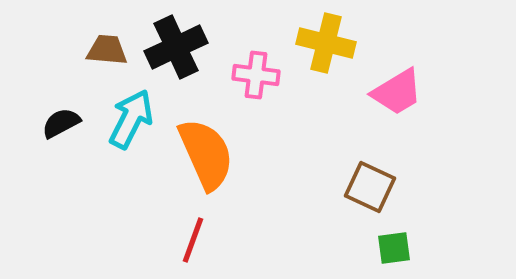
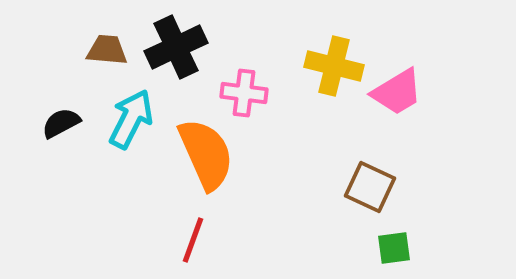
yellow cross: moved 8 px right, 23 px down
pink cross: moved 12 px left, 18 px down
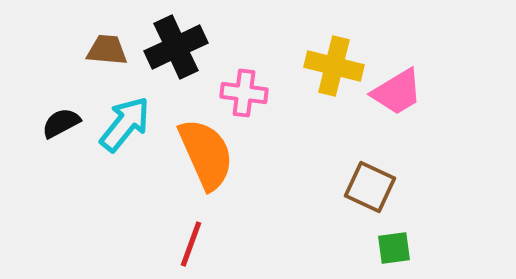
cyan arrow: moved 6 px left, 5 px down; rotated 12 degrees clockwise
red line: moved 2 px left, 4 px down
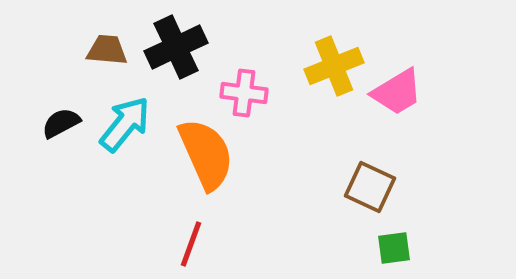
yellow cross: rotated 36 degrees counterclockwise
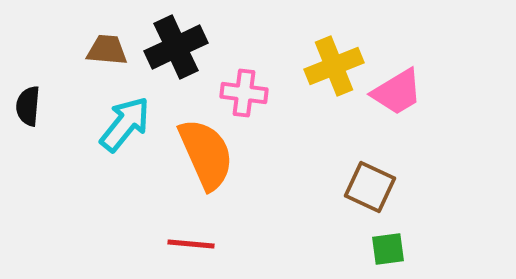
black semicircle: moved 33 px left, 17 px up; rotated 57 degrees counterclockwise
red line: rotated 75 degrees clockwise
green square: moved 6 px left, 1 px down
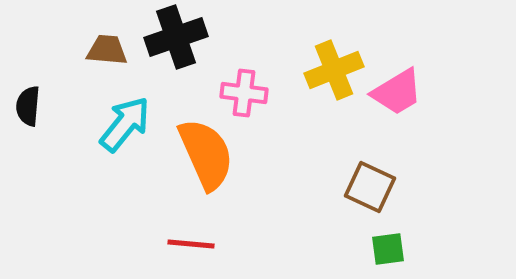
black cross: moved 10 px up; rotated 6 degrees clockwise
yellow cross: moved 4 px down
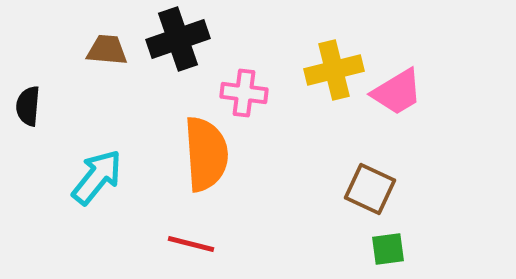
black cross: moved 2 px right, 2 px down
yellow cross: rotated 8 degrees clockwise
cyan arrow: moved 28 px left, 53 px down
orange semicircle: rotated 20 degrees clockwise
brown square: moved 2 px down
red line: rotated 9 degrees clockwise
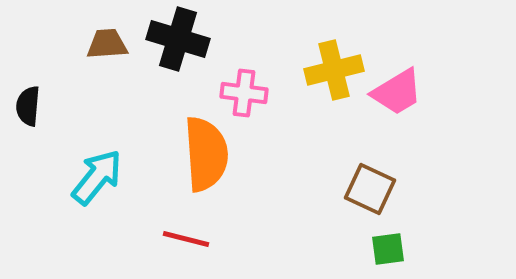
black cross: rotated 36 degrees clockwise
brown trapezoid: moved 6 px up; rotated 9 degrees counterclockwise
red line: moved 5 px left, 5 px up
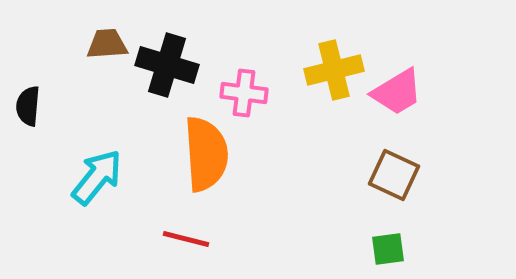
black cross: moved 11 px left, 26 px down
brown square: moved 24 px right, 14 px up
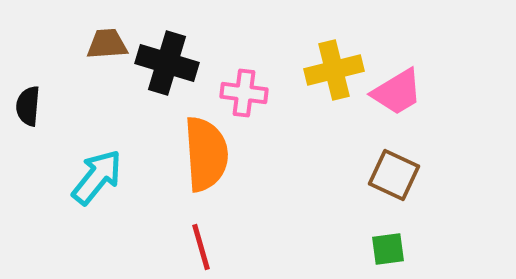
black cross: moved 2 px up
red line: moved 15 px right, 8 px down; rotated 60 degrees clockwise
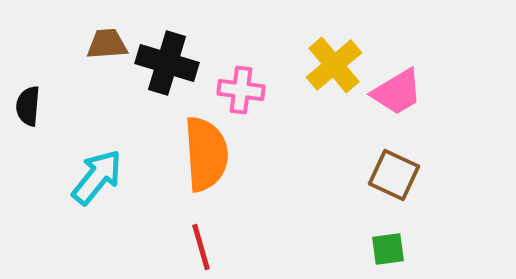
yellow cross: moved 5 px up; rotated 26 degrees counterclockwise
pink cross: moved 3 px left, 3 px up
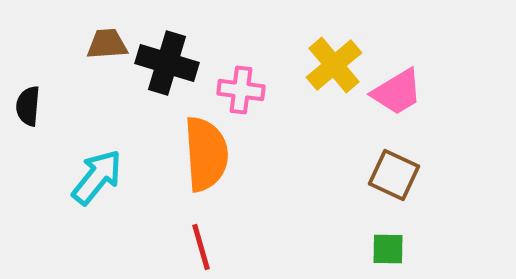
green square: rotated 9 degrees clockwise
